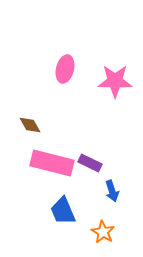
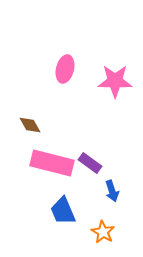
purple rectangle: rotated 10 degrees clockwise
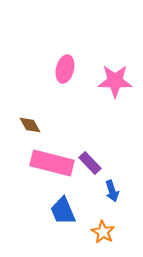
purple rectangle: rotated 10 degrees clockwise
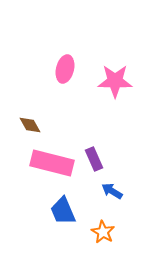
purple rectangle: moved 4 px right, 4 px up; rotated 20 degrees clockwise
blue arrow: rotated 140 degrees clockwise
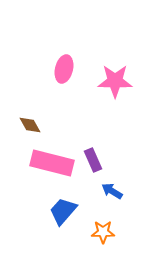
pink ellipse: moved 1 px left
purple rectangle: moved 1 px left, 1 px down
blue trapezoid: rotated 64 degrees clockwise
orange star: rotated 30 degrees counterclockwise
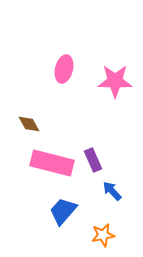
brown diamond: moved 1 px left, 1 px up
blue arrow: rotated 15 degrees clockwise
orange star: moved 3 px down; rotated 10 degrees counterclockwise
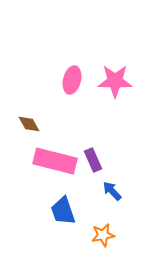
pink ellipse: moved 8 px right, 11 px down
pink rectangle: moved 3 px right, 2 px up
blue trapezoid: rotated 60 degrees counterclockwise
